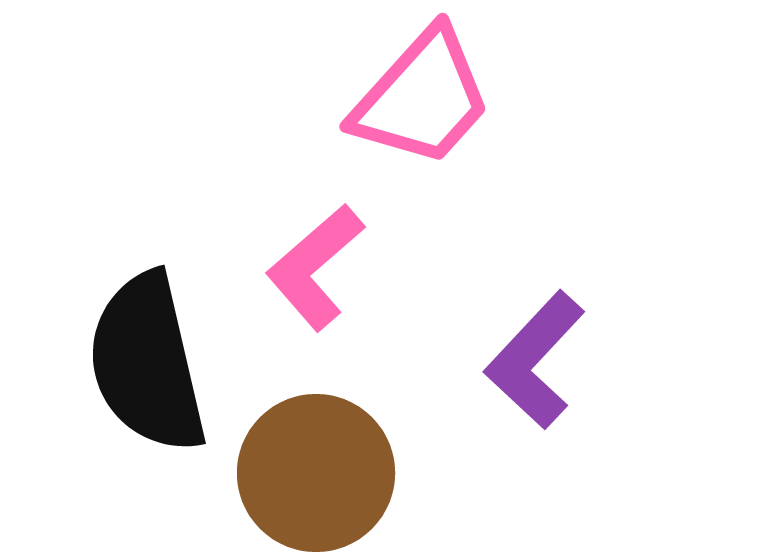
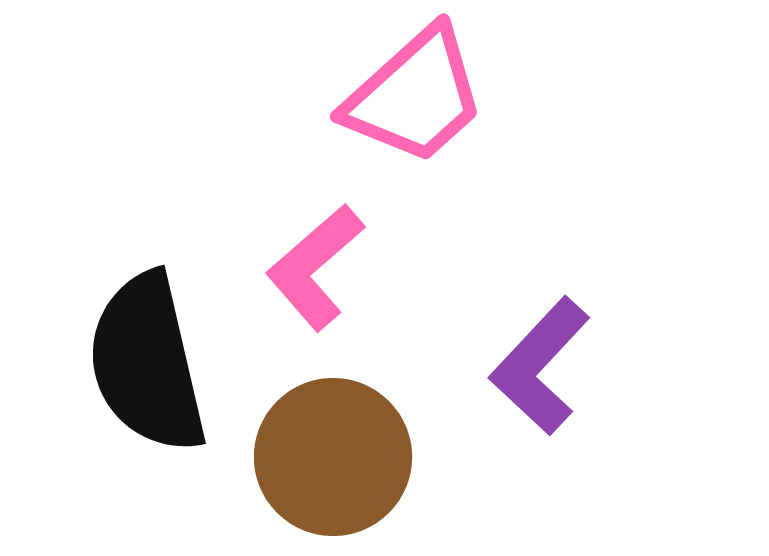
pink trapezoid: moved 7 px left, 2 px up; rotated 6 degrees clockwise
purple L-shape: moved 5 px right, 6 px down
brown circle: moved 17 px right, 16 px up
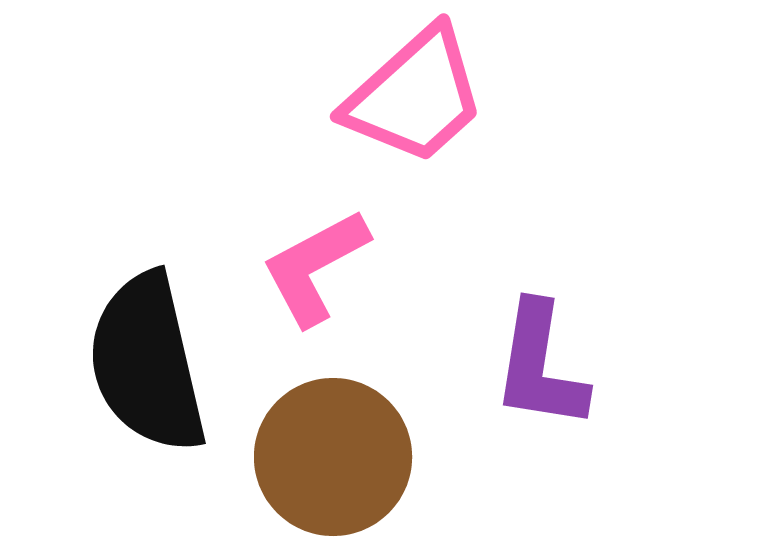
pink L-shape: rotated 13 degrees clockwise
purple L-shape: rotated 34 degrees counterclockwise
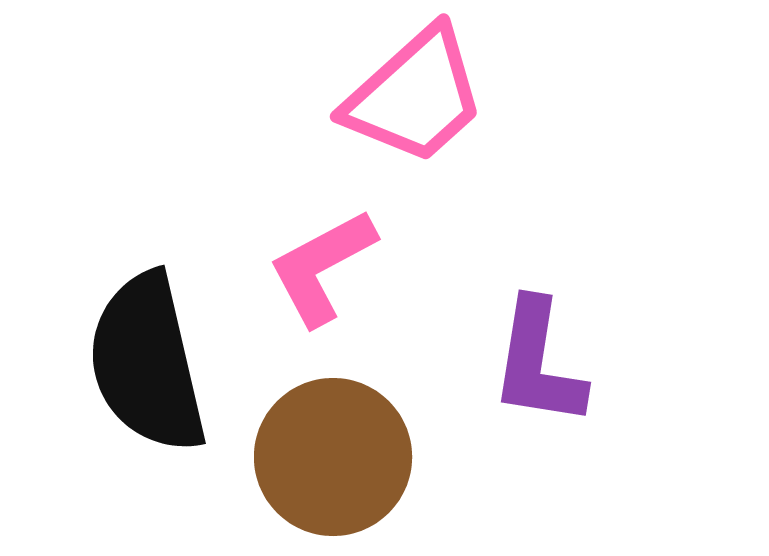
pink L-shape: moved 7 px right
purple L-shape: moved 2 px left, 3 px up
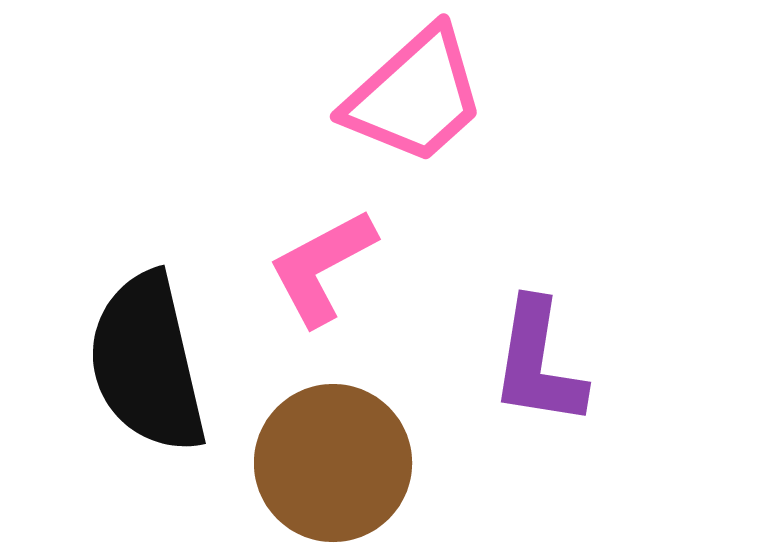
brown circle: moved 6 px down
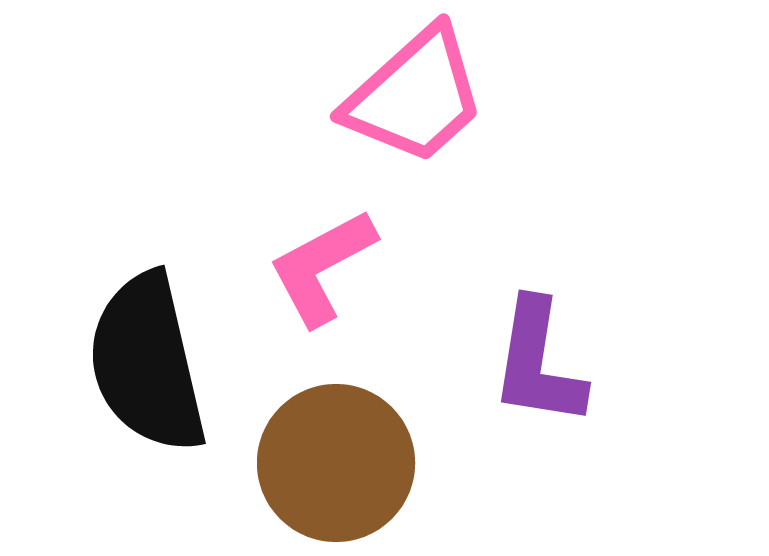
brown circle: moved 3 px right
